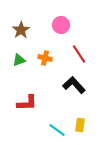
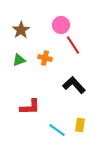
red line: moved 6 px left, 9 px up
red L-shape: moved 3 px right, 4 px down
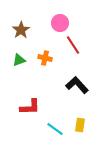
pink circle: moved 1 px left, 2 px up
black L-shape: moved 3 px right
cyan line: moved 2 px left, 1 px up
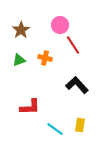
pink circle: moved 2 px down
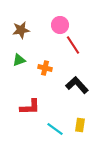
brown star: rotated 24 degrees clockwise
orange cross: moved 10 px down
